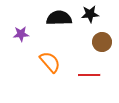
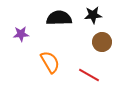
black star: moved 3 px right, 1 px down
orange semicircle: rotated 10 degrees clockwise
red line: rotated 30 degrees clockwise
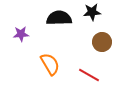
black star: moved 1 px left, 3 px up
orange semicircle: moved 2 px down
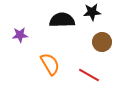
black semicircle: moved 3 px right, 2 px down
purple star: moved 1 px left, 1 px down
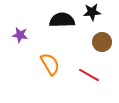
purple star: rotated 14 degrees clockwise
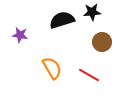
black semicircle: rotated 15 degrees counterclockwise
orange semicircle: moved 2 px right, 4 px down
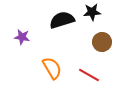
purple star: moved 2 px right, 2 px down
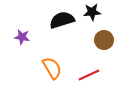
brown circle: moved 2 px right, 2 px up
red line: rotated 55 degrees counterclockwise
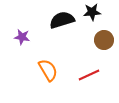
orange semicircle: moved 4 px left, 2 px down
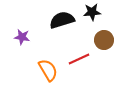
red line: moved 10 px left, 16 px up
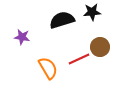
brown circle: moved 4 px left, 7 px down
orange semicircle: moved 2 px up
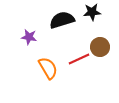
purple star: moved 7 px right
